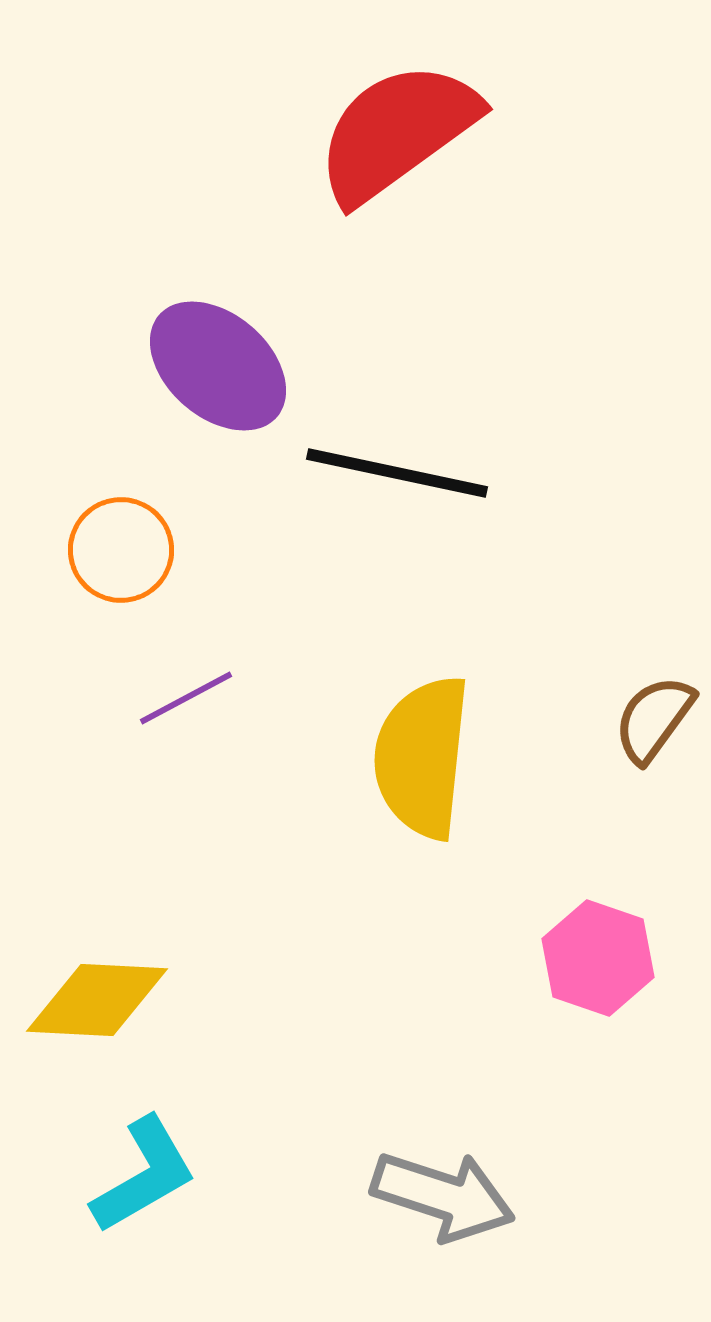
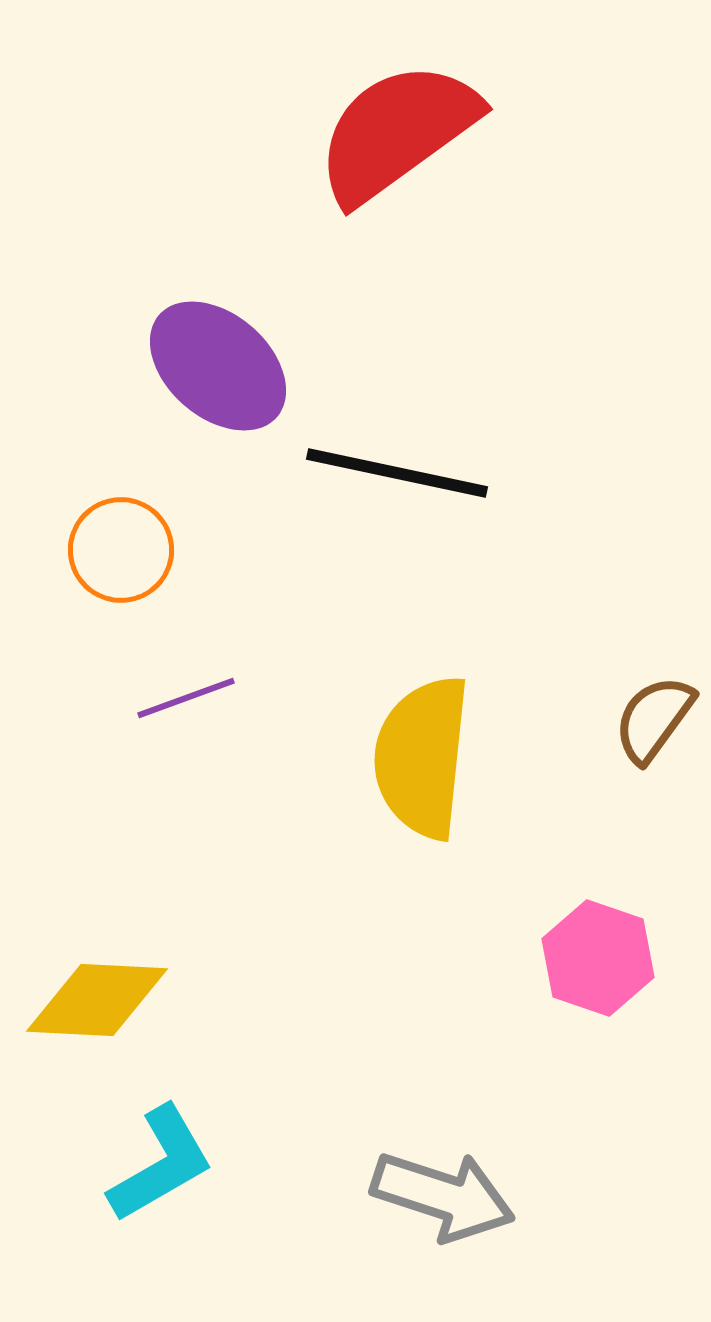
purple line: rotated 8 degrees clockwise
cyan L-shape: moved 17 px right, 11 px up
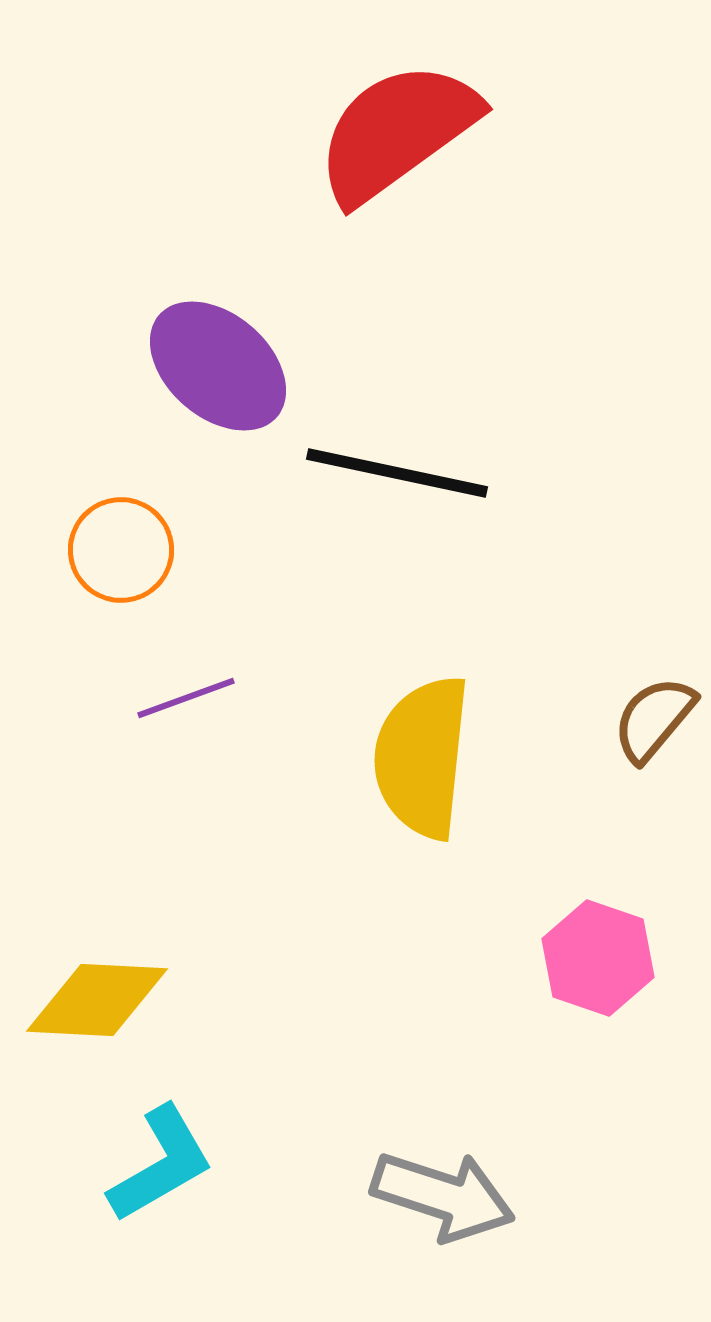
brown semicircle: rotated 4 degrees clockwise
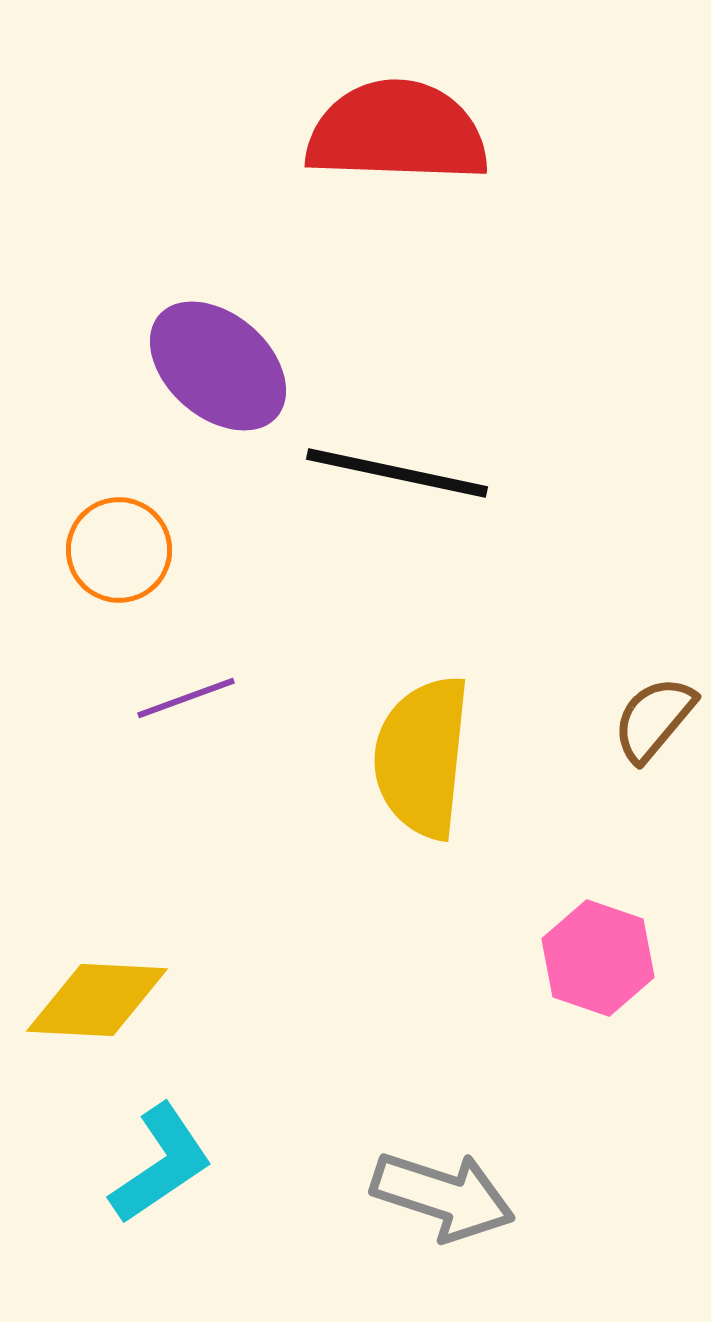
red semicircle: rotated 38 degrees clockwise
orange circle: moved 2 px left
cyan L-shape: rotated 4 degrees counterclockwise
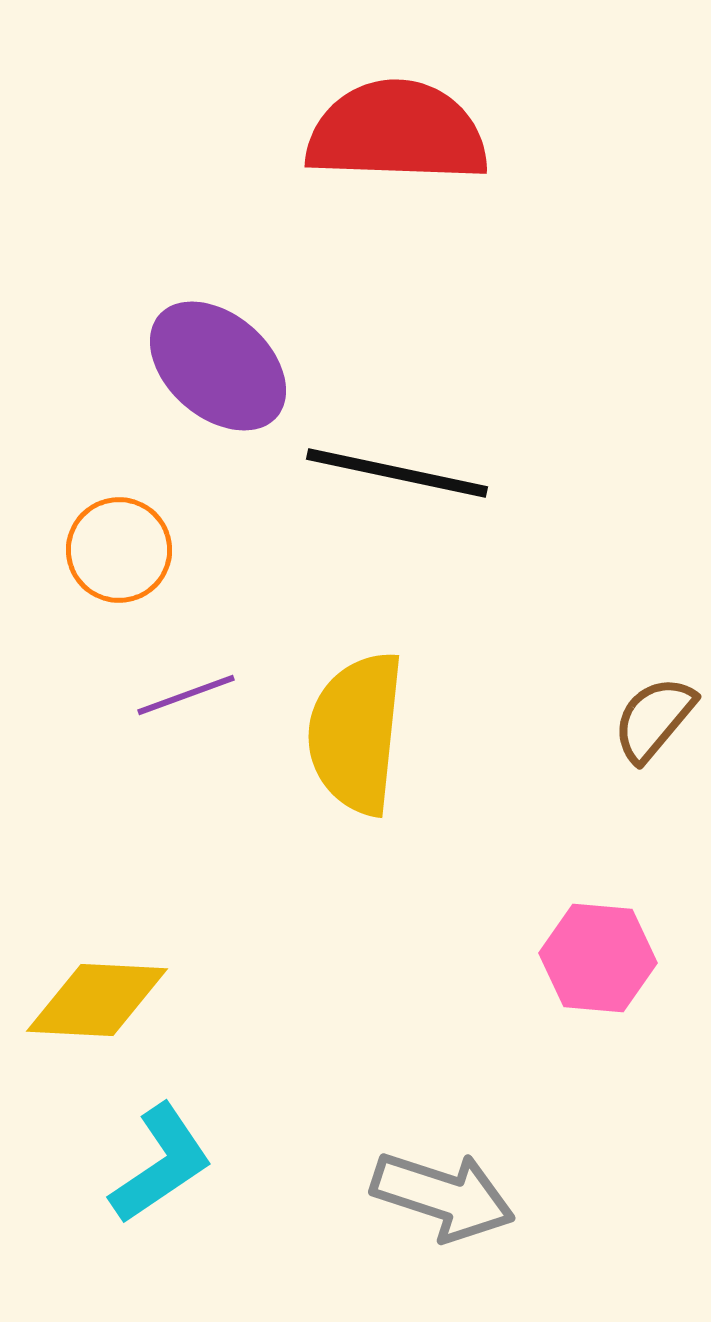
purple line: moved 3 px up
yellow semicircle: moved 66 px left, 24 px up
pink hexagon: rotated 14 degrees counterclockwise
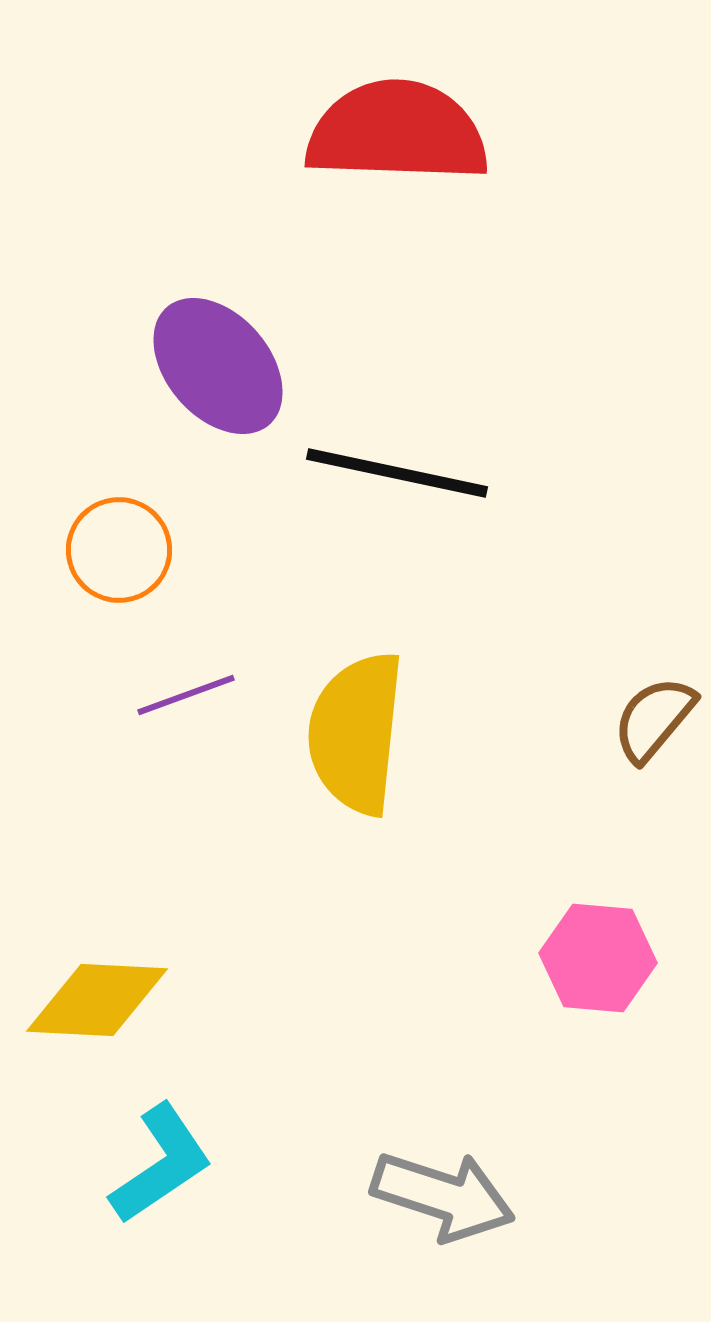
purple ellipse: rotated 8 degrees clockwise
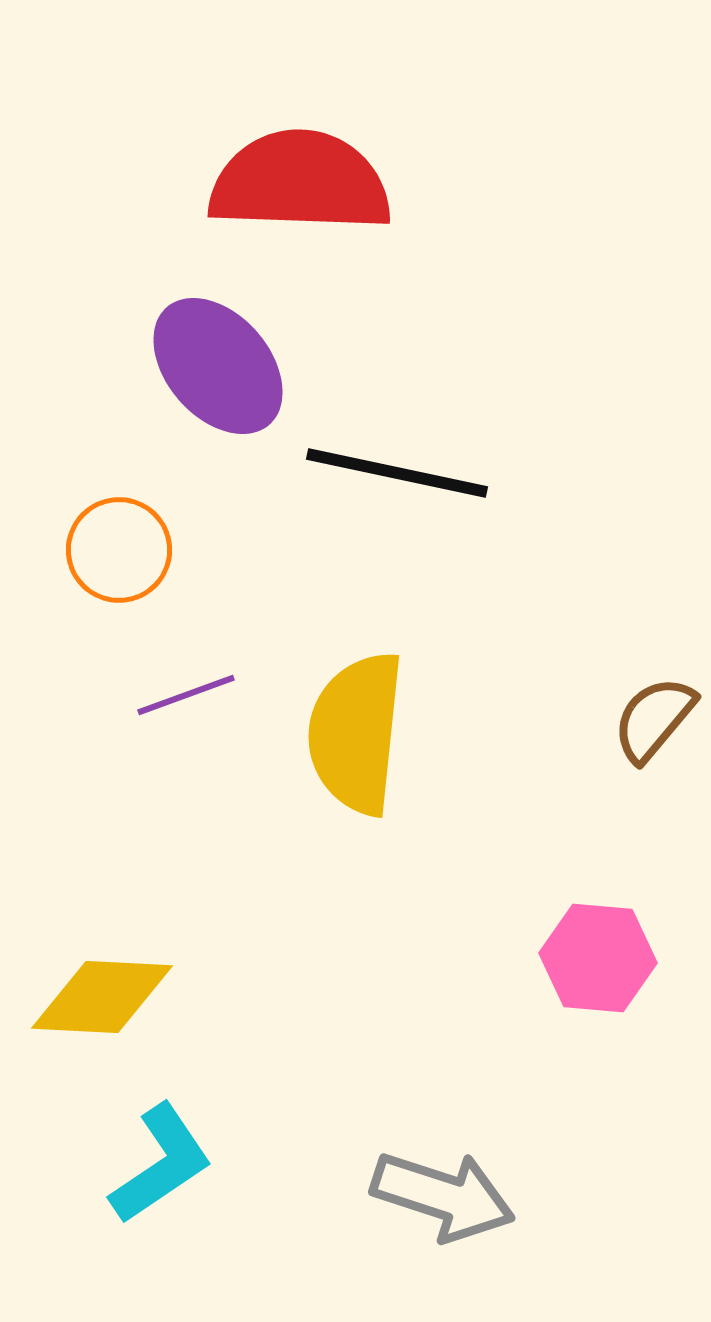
red semicircle: moved 97 px left, 50 px down
yellow diamond: moved 5 px right, 3 px up
